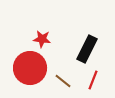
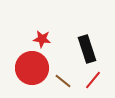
black rectangle: rotated 44 degrees counterclockwise
red circle: moved 2 px right
red line: rotated 18 degrees clockwise
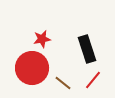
red star: rotated 18 degrees counterclockwise
brown line: moved 2 px down
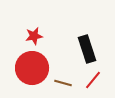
red star: moved 8 px left, 3 px up
brown line: rotated 24 degrees counterclockwise
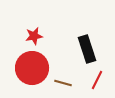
red line: moved 4 px right; rotated 12 degrees counterclockwise
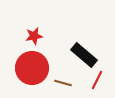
black rectangle: moved 3 px left, 6 px down; rotated 32 degrees counterclockwise
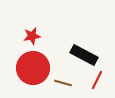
red star: moved 2 px left
black rectangle: rotated 12 degrees counterclockwise
red circle: moved 1 px right
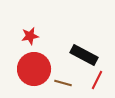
red star: moved 2 px left
red circle: moved 1 px right, 1 px down
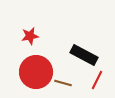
red circle: moved 2 px right, 3 px down
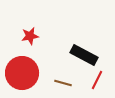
red circle: moved 14 px left, 1 px down
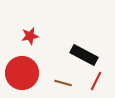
red line: moved 1 px left, 1 px down
